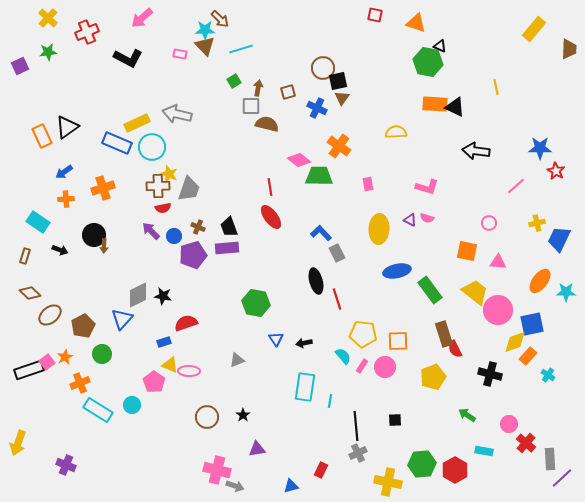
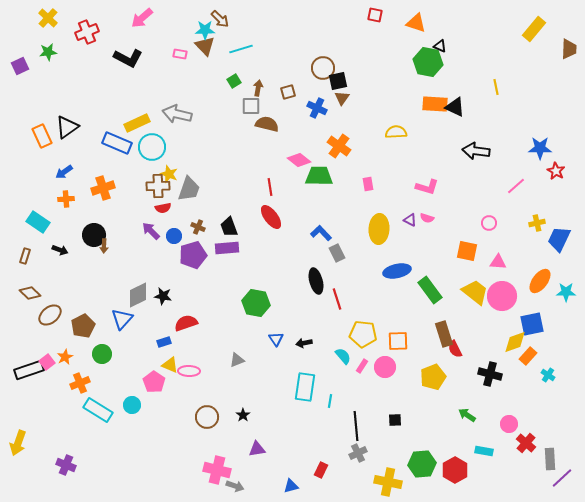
pink circle at (498, 310): moved 4 px right, 14 px up
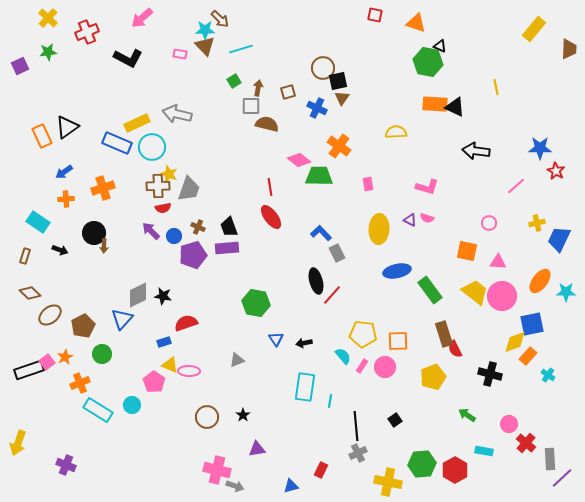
black circle at (94, 235): moved 2 px up
red line at (337, 299): moved 5 px left, 4 px up; rotated 60 degrees clockwise
black square at (395, 420): rotated 32 degrees counterclockwise
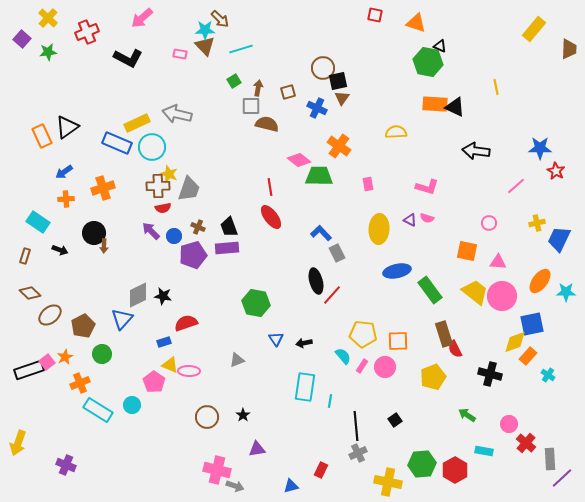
purple square at (20, 66): moved 2 px right, 27 px up; rotated 24 degrees counterclockwise
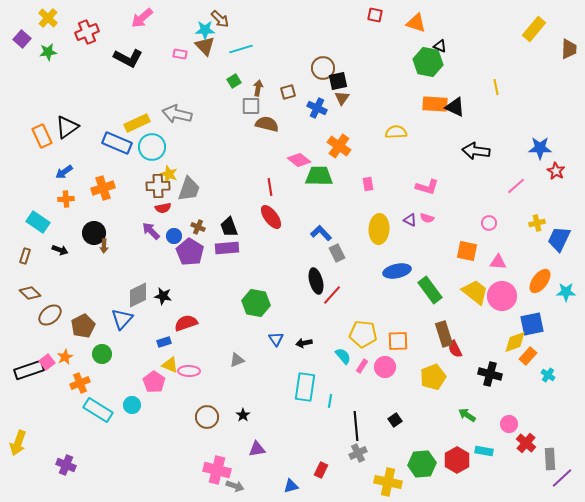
purple pentagon at (193, 255): moved 3 px left, 3 px up; rotated 24 degrees counterclockwise
red hexagon at (455, 470): moved 2 px right, 10 px up
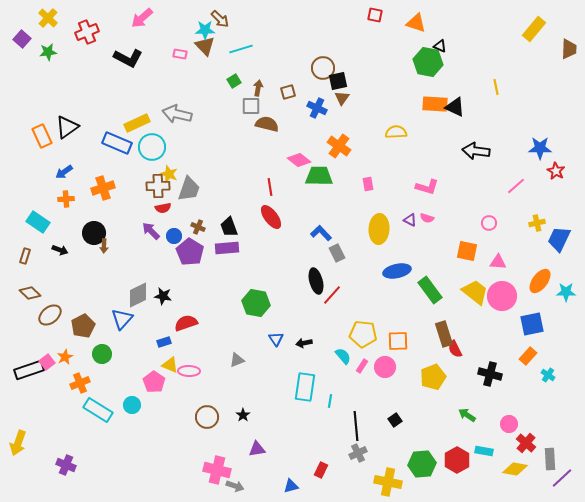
yellow diamond at (515, 342): moved 127 px down; rotated 30 degrees clockwise
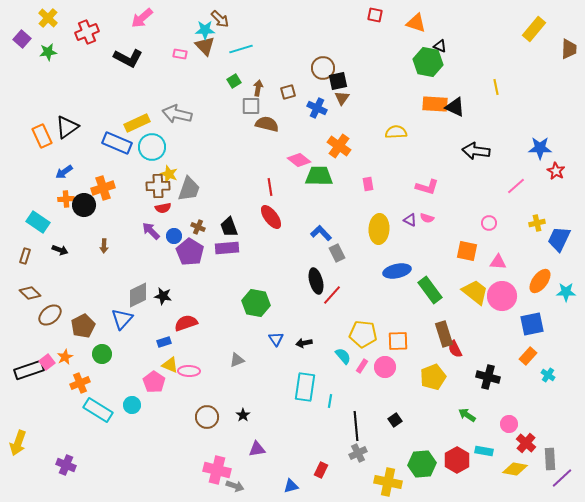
black circle at (94, 233): moved 10 px left, 28 px up
black cross at (490, 374): moved 2 px left, 3 px down
